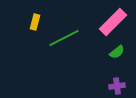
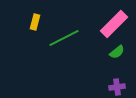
pink rectangle: moved 1 px right, 2 px down
purple cross: moved 1 px down
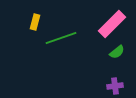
pink rectangle: moved 2 px left
green line: moved 3 px left; rotated 8 degrees clockwise
purple cross: moved 2 px left, 1 px up
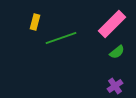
purple cross: rotated 28 degrees counterclockwise
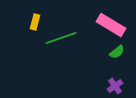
pink rectangle: moved 1 px left, 1 px down; rotated 76 degrees clockwise
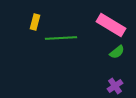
green line: rotated 16 degrees clockwise
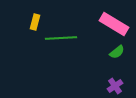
pink rectangle: moved 3 px right, 1 px up
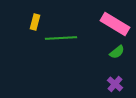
pink rectangle: moved 1 px right
purple cross: moved 2 px up; rotated 14 degrees counterclockwise
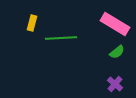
yellow rectangle: moved 3 px left, 1 px down
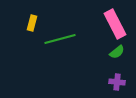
pink rectangle: rotated 32 degrees clockwise
green line: moved 1 px left, 1 px down; rotated 12 degrees counterclockwise
purple cross: moved 2 px right, 2 px up; rotated 35 degrees counterclockwise
